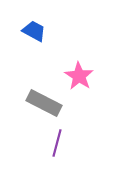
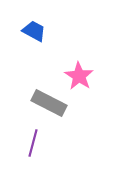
gray rectangle: moved 5 px right
purple line: moved 24 px left
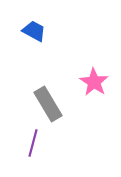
pink star: moved 15 px right, 6 px down
gray rectangle: moved 1 px left, 1 px down; rotated 32 degrees clockwise
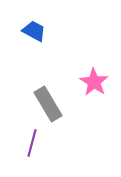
purple line: moved 1 px left
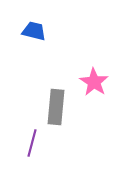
blue trapezoid: rotated 15 degrees counterclockwise
gray rectangle: moved 8 px right, 3 px down; rotated 36 degrees clockwise
